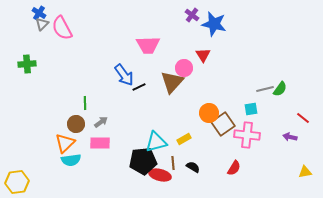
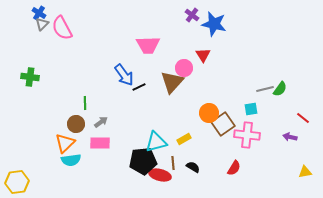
green cross: moved 3 px right, 13 px down; rotated 12 degrees clockwise
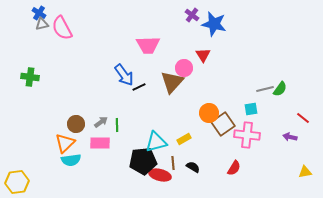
gray triangle: rotated 32 degrees clockwise
green line: moved 32 px right, 22 px down
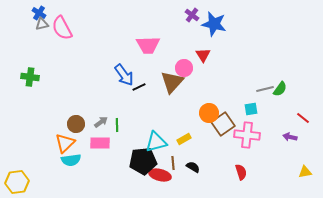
red semicircle: moved 7 px right, 4 px down; rotated 49 degrees counterclockwise
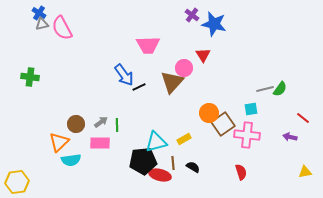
orange triangle: moved 6 px left, 1 px up
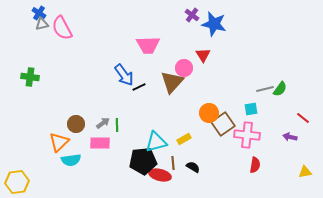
gray arrow: moved 2 px right, 1 px down
red semicircle: moved 14 px right, 7 px up; rotated 28 degrees clockwise
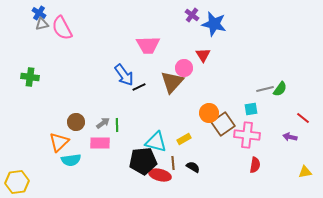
brown circle: moved 2 px up
cyan triangle: rotated 30 degrees clockwise
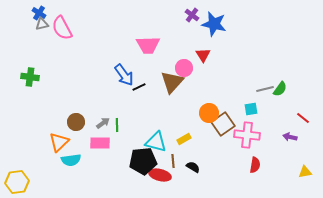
brown line: moved 2 px up
